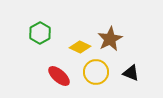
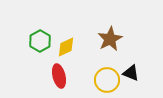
green hexagon: moved 8 px down
yellow diamond: moved 14 px left; rotated 50 degrees counterclockwise
yellow circle: moved 11 px right, 8 px down
red ellipse: rotated 35 degrees clockwise
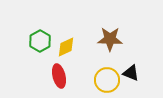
brown star: rotated 30 degrees clockwise
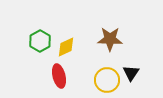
black triangle: rotated 42 degrees clockwise
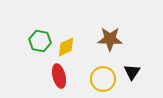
green hexagon: rotated 20 degrees counterclockwise
black triangle: moved 1 px right, 1 px up
yellow circle: moved 4 px left, 1 px up
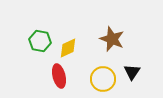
brown star: moved 2 px right; rotated 20 degrees clockwise
yellow diamond: moved 2 px right, 1 px down
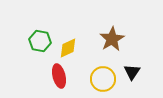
brown star: rotated 20 degrees clockwise
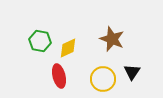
brown star: rotated 20 degrees counterclockwise
